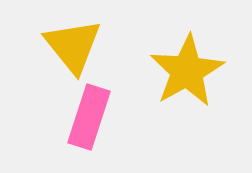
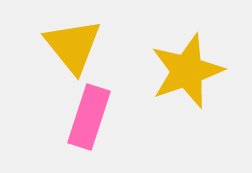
yellow star: rotated 10 degrees clockwise
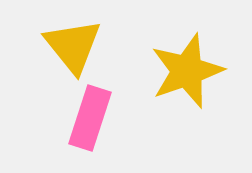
pink rectangle: moved 1 px right, 1 px down
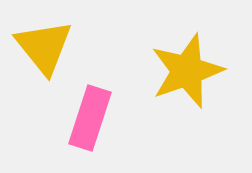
yellow triangle: moved 29 px left, 1 px down
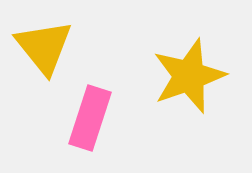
yellow star: moved 2 px right, 5 px down
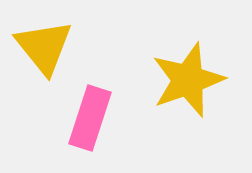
yellow star: moved 1 px left, 4 px down
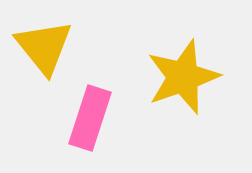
yellow star: moved 5 px left, 3 px up
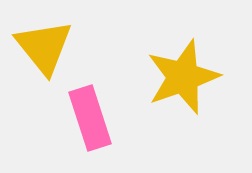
pink rectangle: rotated 36 degrees counterclockwise
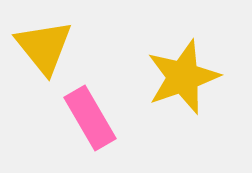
pink rectangle: rotated 12 degrees counterclockwise
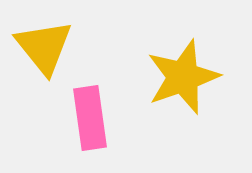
pink rectangle: rotated 22 degrees clockwise
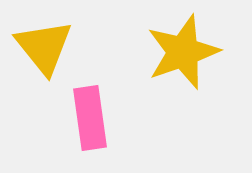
yellow star: moved 25 px up
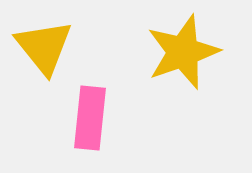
pink rectangle: rotated 14 degrees clockwise
